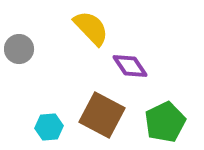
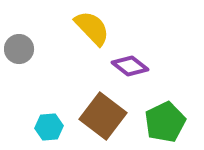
yellow semicircle: moved 1 px right
purple diamond: rotated 18 degrees counterclockwise
brown square: moved 1 px right, 1 px down; rotated 9 degrees clockwise
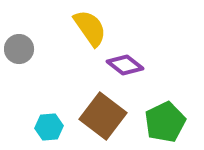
yellow semicircle: moved 2 px left; rotated 9 degrees clockwise
purple diamond: moved 5 px left, 1 px up
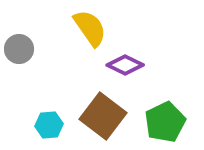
purple diamond: rotated 12 degrees counterclockwise
cyan hexagon: moved 2 px up
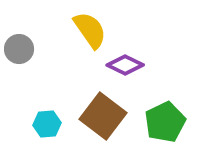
yellow semicircle: moved 2 px down
cyan hexagon: moved 2 px left, 1 px up
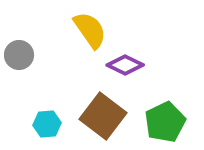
gray circle: moved 6 px down
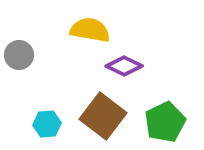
yellow semicircle: rotated 45 degrees counterclockwise
purple diamond: moved 1 px left, 1 px down
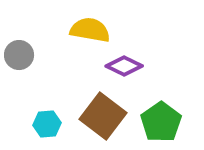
green pentagon: moved 4 px left; rotated 9 degrees counterclockwise
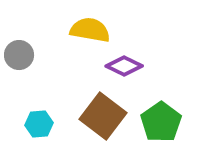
cyan hexagon: moved 8 px left
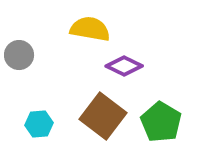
yellow semicircle: moved 1 px up
green pentagon: rotated 6 degrees counterclockwise
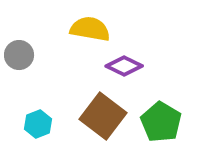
cyan hexagon: moved 1 px left; rotated 16 degrees counterclockwise
